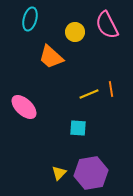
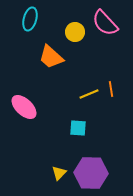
pink semicircle: moved 2 px left, 2 px up; rotated 16 degrees counterclockwise
purple hexagon: rotated 12 degrees clockwise
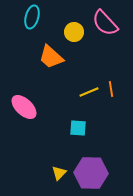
cyan ellipse: moved 2 px right, 2 px up
yellow circle: moved 1 px left
yellow line: moved 2 px up
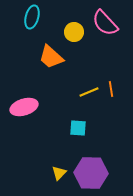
pink ellipse: rotated 60 degrees counterclockwise
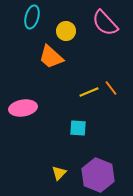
yellow circle: moved 8 px left, 1 px up
orange line: moved 1 px up; rotated 28 degrees counterclockwise
pink ellipse: moved 1 px left, 1 px down; rotated 8 degrees clockwise
purple hexagon: moved 7 px right, 2 px down; rotated 20 degrees clockwise
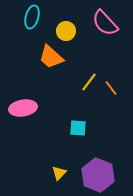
yellow line: moved 10 px up; rotated 30 degrees counterclockwise
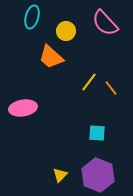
cyan square: moved 19 px right, 5 px down
yellow triangle: moved 1 px right, 2 px down
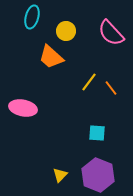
pink semicircle: moved 6 px right, 10 px down
pink ellipse: rotated 20 degrees clockwise
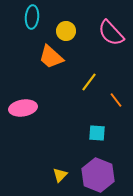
cyan ellipse: rotated 10 degrees counterclockwise
orange line: moved 5 px right, 12 px down
pink ellipse: rotated 20 degrees counterclockwise
